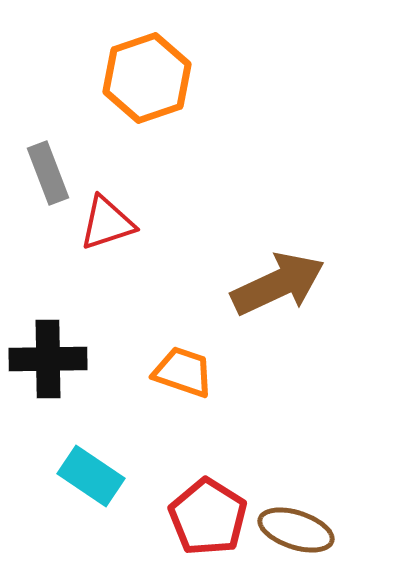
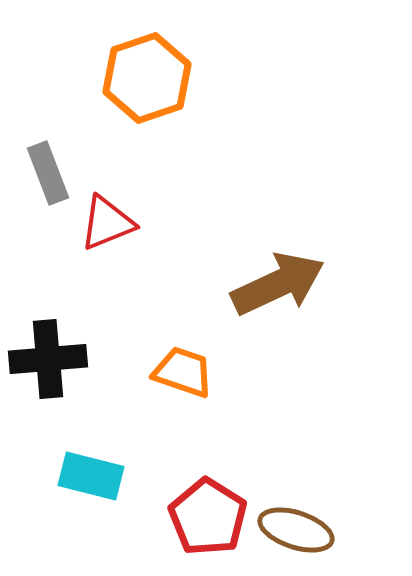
red triangle: rotated 4 degrees counterclockwise
black cross: rotated 4 degrees counterclockwise
cyan rectangle: rotated 20 degrees counterclockwise
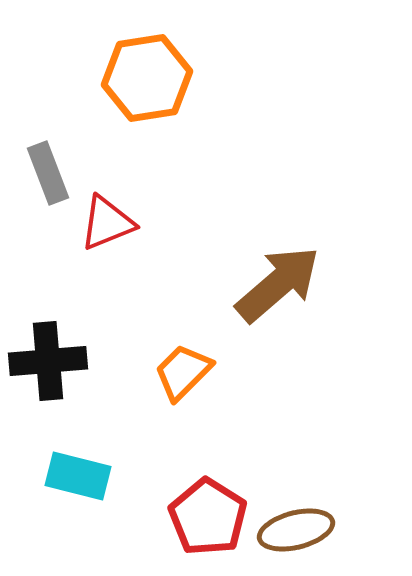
orange hexagon: rotated 10 degrees clockwise
brown arrow: rotated 16 degrees counterclockwise
black cross: moved 2 px down
orange trapezoid: rotated 64 degrees counterclockwise
cyan rectangle: moved 13 px left
brown ellipse: rotated 32 degrees counterclockwise
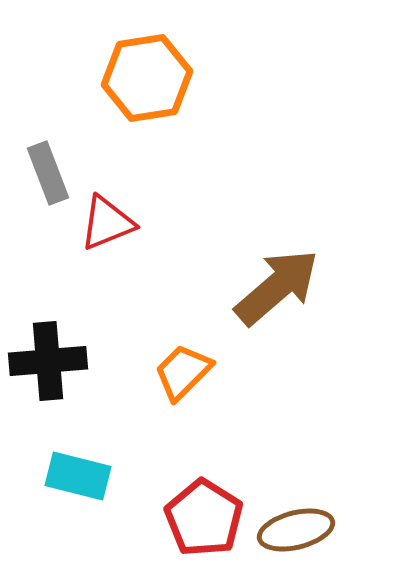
brown arrow: moved 1 px left, 3 px down
red pentagon: moved 4 px left, 1 px down
